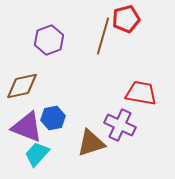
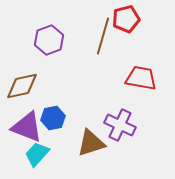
red trapezoid: moved 15 px up
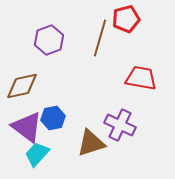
brown line: moved 3 px left, 2 px down
purple triangle: rotated 16 degrees clockwise
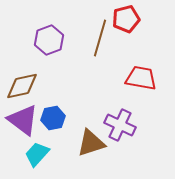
purple triangle: moved 4 px left, 7 px up
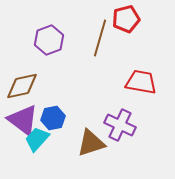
red trapezoid: moved 4 px down
cyan trapezoid: moved 15 px up
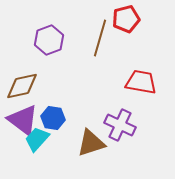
blue hexagon: rotated 20 degrees clockwise
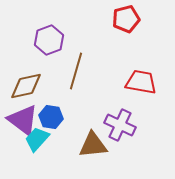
brown line: moved 24 px left, 33 px down
brown diamond: moved 4 px right
blue hexagon: moved 2 px left, 1 px up
brown triangle: moved 2 px right, 2 px down; rotated 12 degrees clockwise
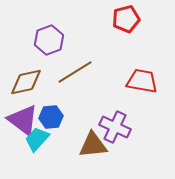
brown line: moved 1 px left, 1 px down; rotated 42 degrees clockwise
red trapezoid: moved 1 px right, 1 px up
brown diamond: moved 4 px up
blue hexagon: rotated 15 degrees counterclockwise
purple cross: moved 5 px left, 2 px down
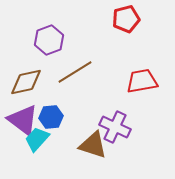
red trapezoid: rotated 20 degrees counterclockwise
brown triangle: rotated 24 degrees clockwise
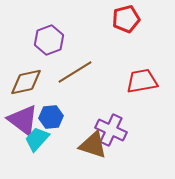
purple cross: moved 4 px left, 3 px down
